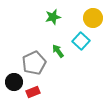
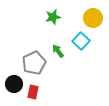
black circle: moved 2 px down
red rectangle: rotated 56 degrees counterclockwise
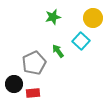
red rectangle: moved 1 px down; rotated 72 degrees clockwise
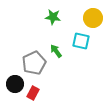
green star: rotated 21 degrees clockwise
cyan square: rotated 30 degrees counterclockwise
green arrow: moved 2 px left
black circle: moved 1 px right
red rectangle: rotated 56 degrees counterclockwise
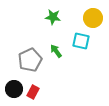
gray pentagon: moved 4 px left, 3 px up
black circle: moved 1 px left, 5 px down
red rectangle: moved 1 px up
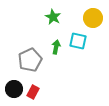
green star: rotated 21 degrees clockwise
cyan square: moved 3 px left
green arrow: moved 4 px up; rotated 48 degrees clockwise
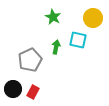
cyan square: moved 1 px up
black circle: moved 1 px left
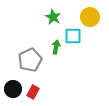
yellow circle: moved 3 px left, 1 px up
cyan square: moved 5 px left, 4 px up; rotated 12 degrees counterclockwise
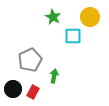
green arrow: moved 2 px left, 29 px down
